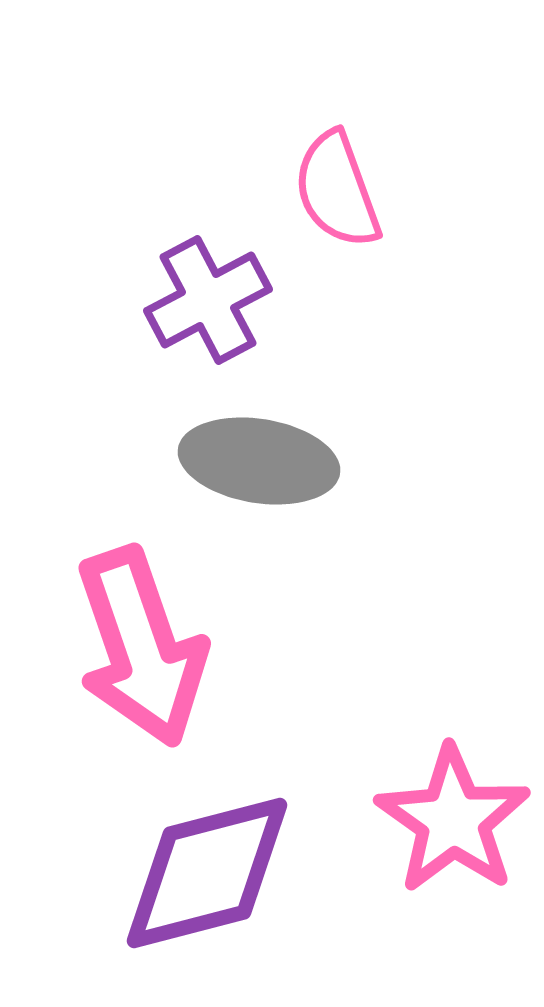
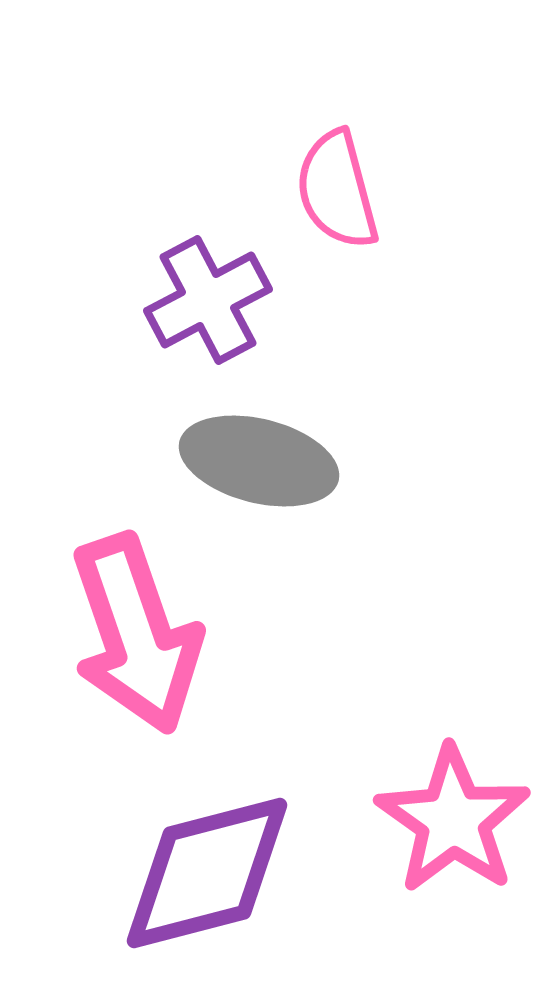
pink semicircle: rotated 5 degrees clockwise
gray ellipse: rotated 5 degrees clockwise
pink arrow: moved 5 px left, 13 px up
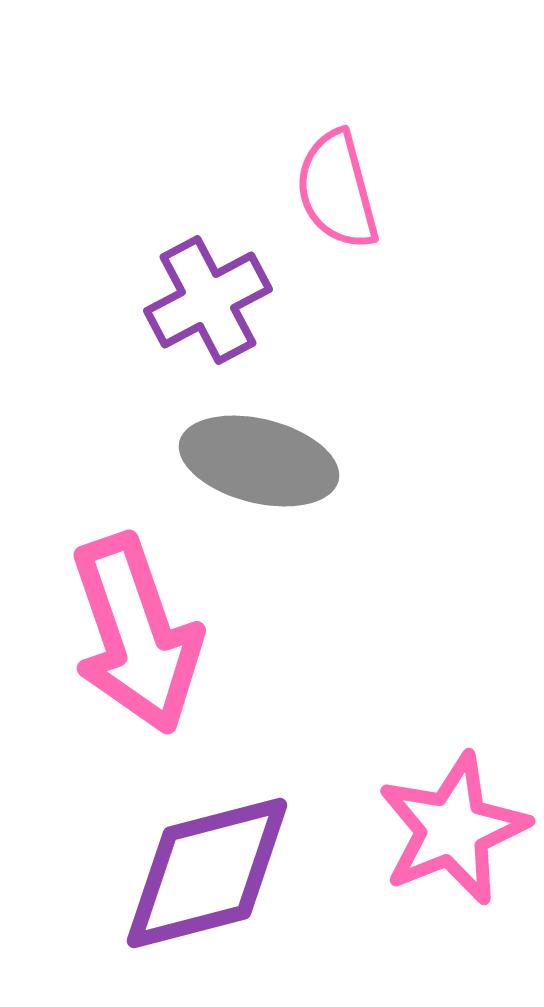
pink star: moved 9 px down; rotated 15 degrees clockwise
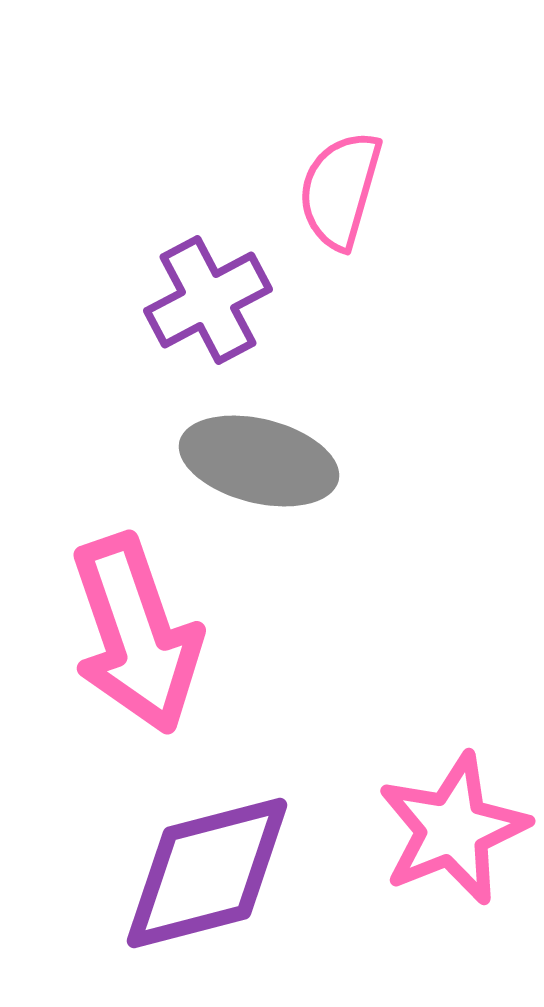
pink semicircle: moved 3 px right; rotated 31 degrees clockwise
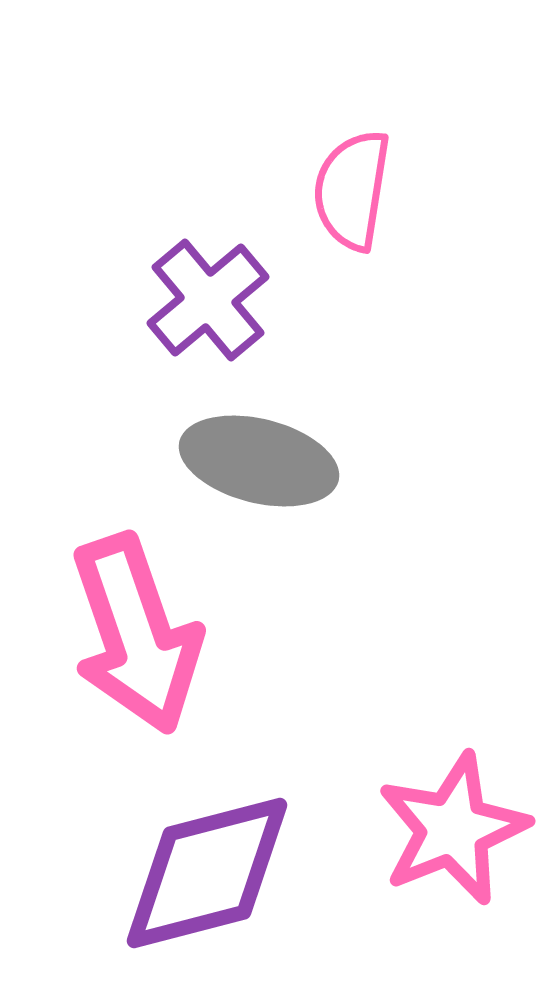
pink semicircle: moved 12 px right; rotated 7 degrees counterclockwise
purple cross: rotated 12 degrees counterclockwise
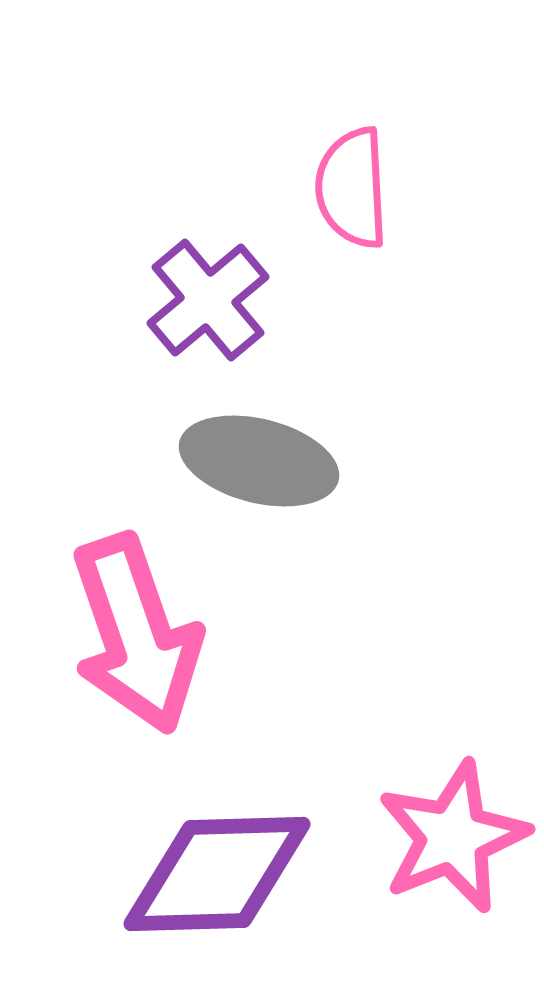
pink semicircle: moved 2 px up; rotated 12 degrees counterclockwise
pink star: moved 8 px down
purple diamond: moved 10 px right, 1 px down; rotated 13 degrees clockwise
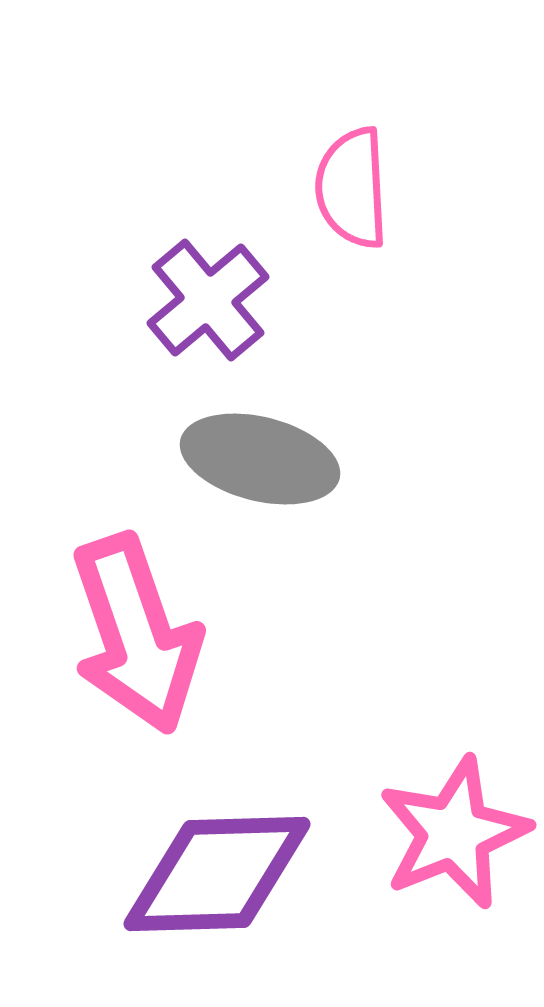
gray ellipse: moved 1 px right, 2 px up
pink star: moved 1 px right, 4 px up
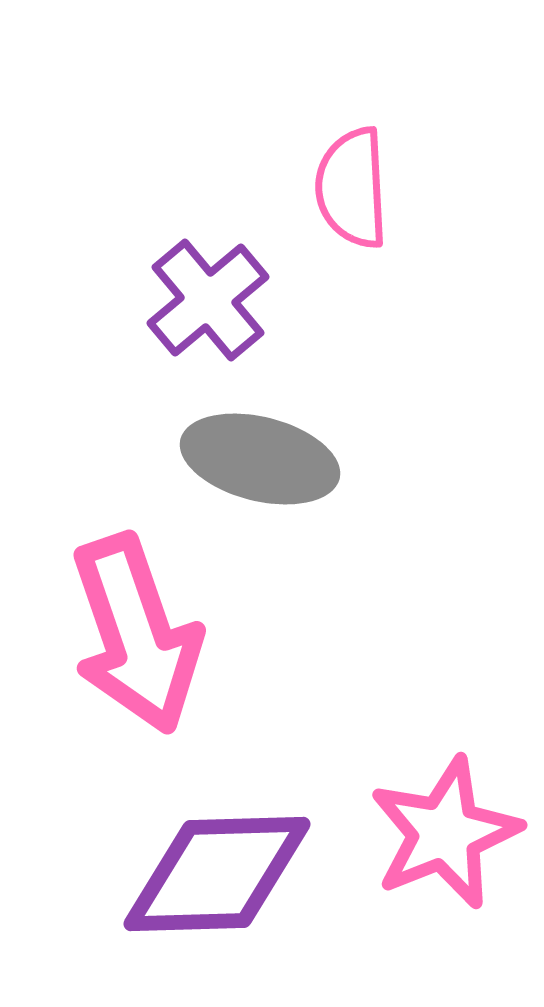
pink star: moved 9 px left
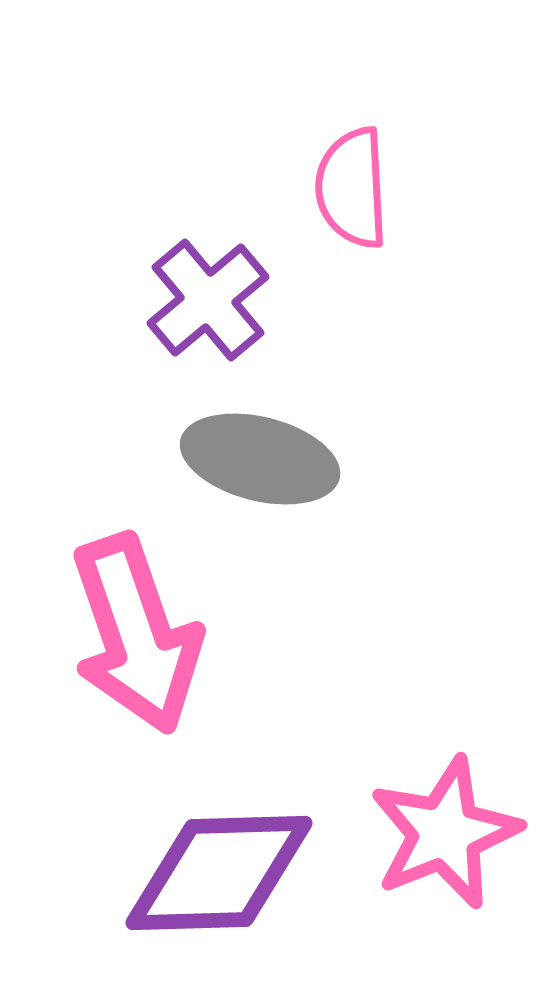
purple diamond: moved 2 px right, 1 px up
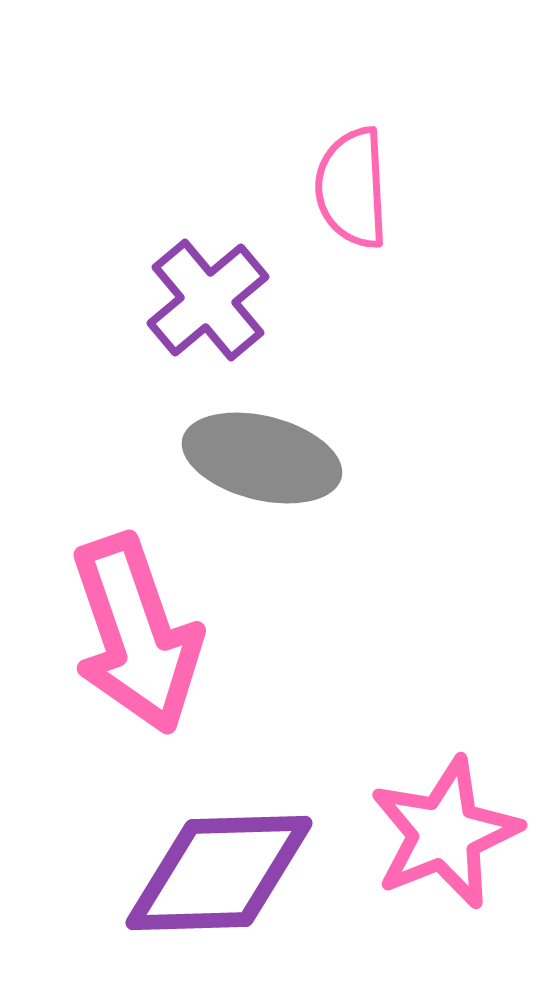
gray ellipse: moved 2 px right, 1 px up
